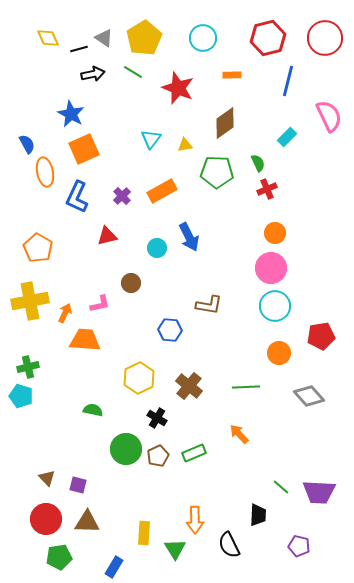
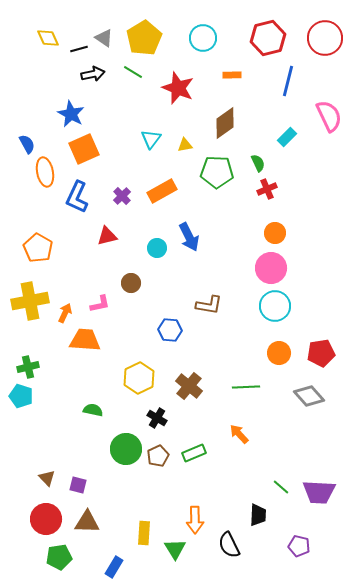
red pentagon at (321, 336): moved 17 px down
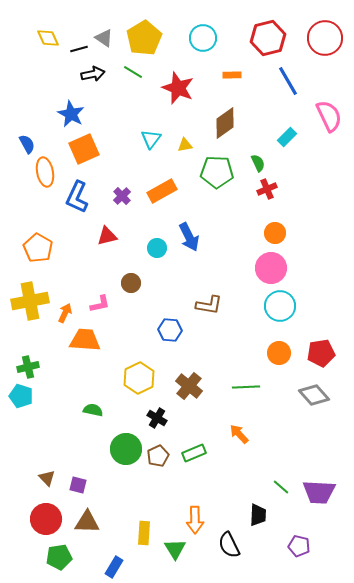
blue line at (288, 81): rotated 44 degrees counterclockwise
cyan circle at (275, 306): moved 5 px right
gray diamond at (309, 396): moved 5 px right, 1 px up
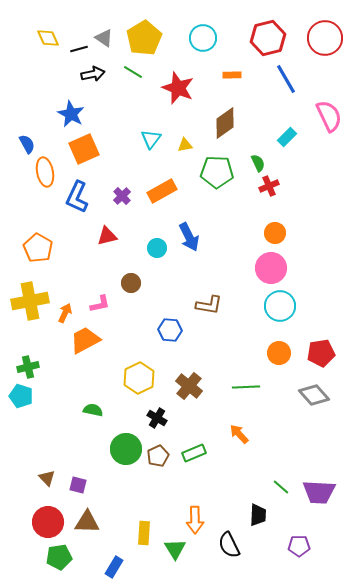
blue line at (288, 81): moved 2 px left, 2 px up
red cross at (267, 189): moved 2 px right, 3 px up
orange trapezoid at (85, 340): rotated 32 degrees counterclockwise
red circle at (46, 519): moved 2 px right, 3 px down
purple pentagon at (299, 546): rotated 15 degrees counterclockwise
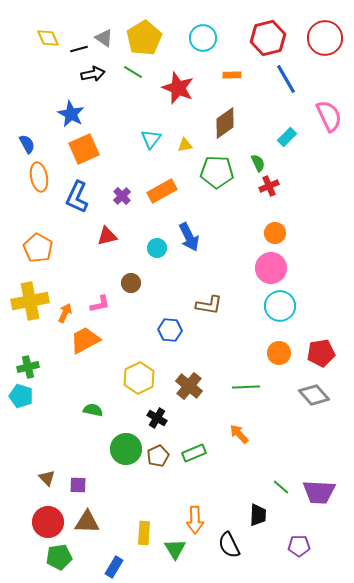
orange ellipse at (45, 172): moved 6 px left, 5 px down
purple square at (78, 485): rotated 12 degrees counterclockwise
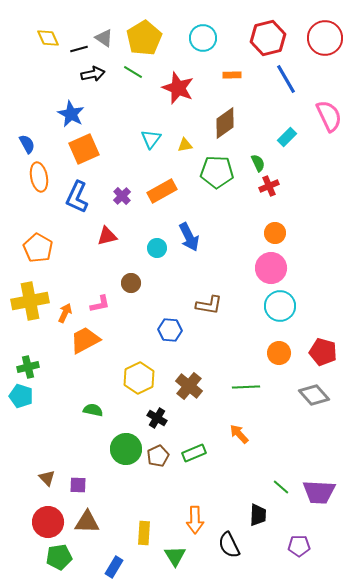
red pentagon at (321, 353): moved 2 px right, 1 px up; rotated 24 degrees clockwise
green triangle at (175, 549): moved 7 px down
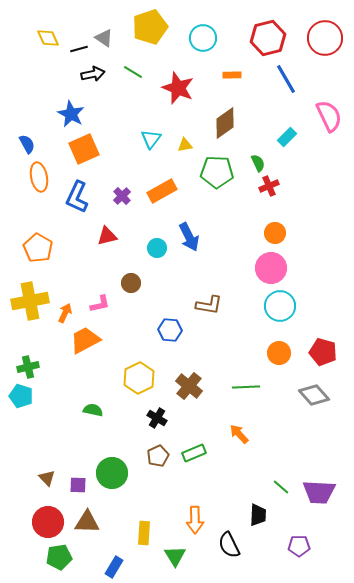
yellow pentagon at (144, 38): moved 6 px right, 11 px up; rotated 12 degrees clockwise
green circle at (126, 449): moved 14 px left, 24 px down
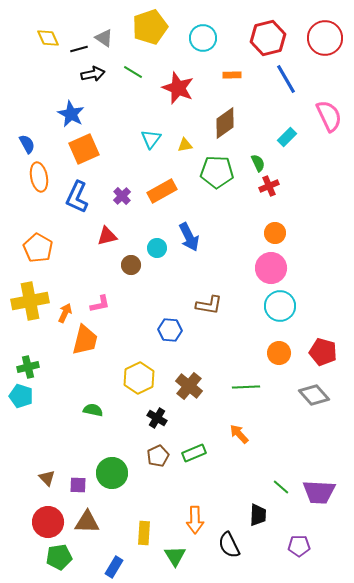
brown circle at (131, 283): moved 18 px up
orange trapezoid at (85, 340): rotated 132 degrees clockwise
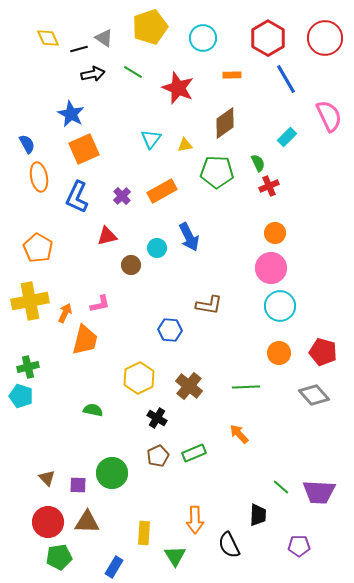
red hexagon at (268, 38): rotated 16 degrees counterclockwise
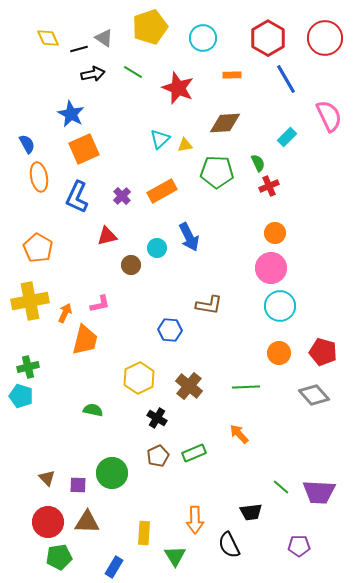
brown diamond at (225, 123): rotated 32 degrees clockwise
cyan triangle at (151, 139): moved 9 px right; rotated 10 degrees clockwise
black trapezoid at (258, 515): moved 7 px left, 3 px up; rotated 80 degrees clockwise
